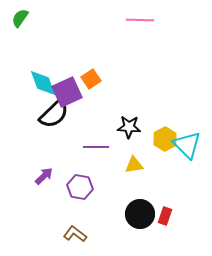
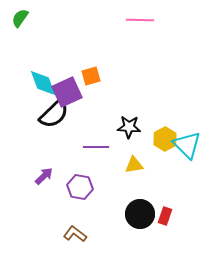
orange square: moved 3 px up; rotated 18 degrees clockwise
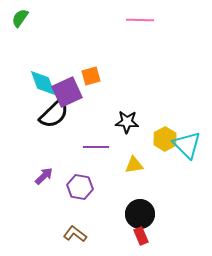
black star: moved 2 px left, 5 px up
red rectangle: moved 24 px left, 20 px down; rotated 42 degrees counterclockwise
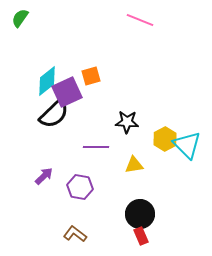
pink line: rotated 20 degrees clockwise
cyan diamond: moved 4 px right, 2 px up; rotated 72 degrees clockwise
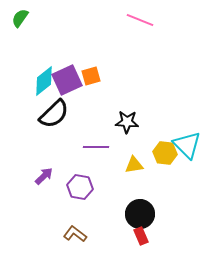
cyan diamond: moved 3 px left
purple square: moved 12 px up
yellow hexagon: moved 14 px down; rotated 25 degrees counterclockwise
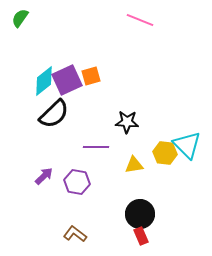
purple hexagon: moved 3 px left, 5 px up
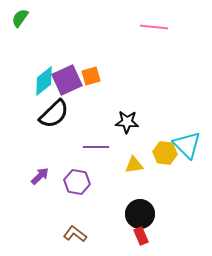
pink line: moved 14 px right, 7 px down; rotated 16 degrees counterclockwise
purple arrow: moved 4 px left
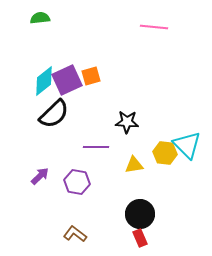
green semicircle: moved 20 px right; rotated 48 degrees clockwise
red rectangle: moved 1 px left, 2 px down
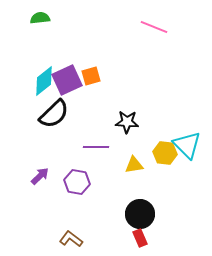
pink line: rotated 16 degrees clockwise
brown L-shape: moved 4 px left, 5 px down
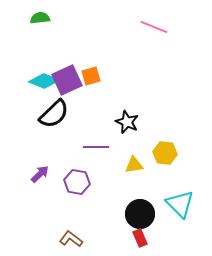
cyan diamond: rotated 60 degrees clockwise
black star: rotated 20 degrees clockwise
cyan triangle: moved 7 px left, 59 px down
purple arrow: moved 2 px up
